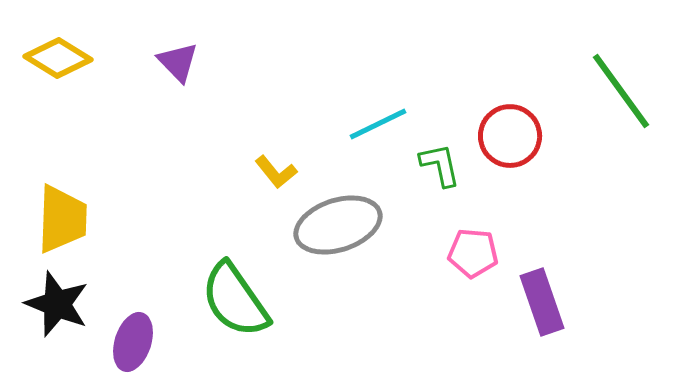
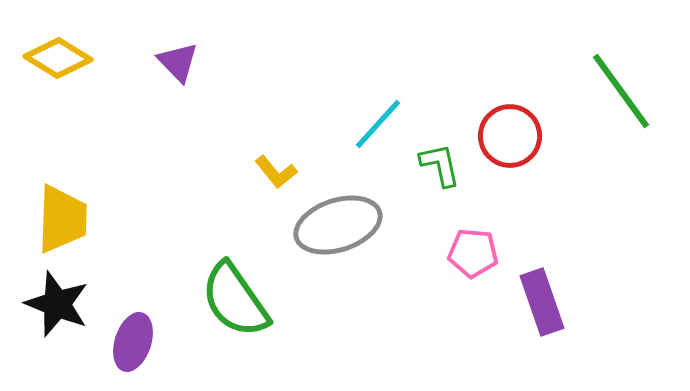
cyan line: rotated 22 degrees counterclockwise
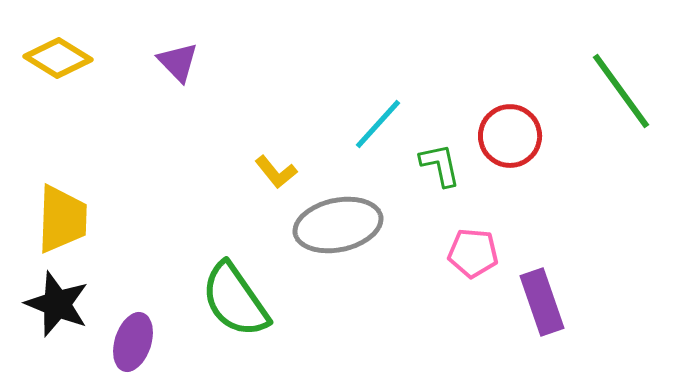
gray ellipse: rotated 6 degrees clockwise
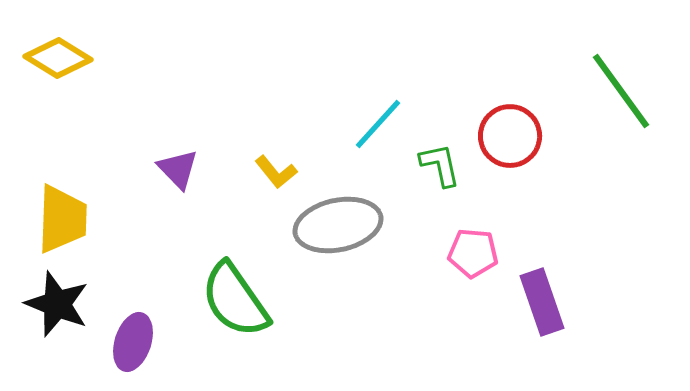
purple triangle: moved 107 px down
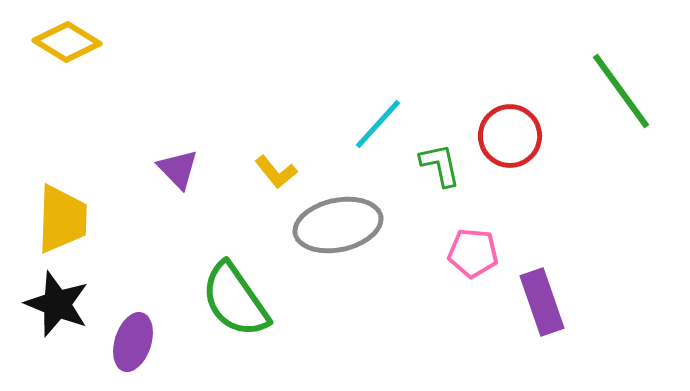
yellow diamond: moved 9 px right, 16 px up
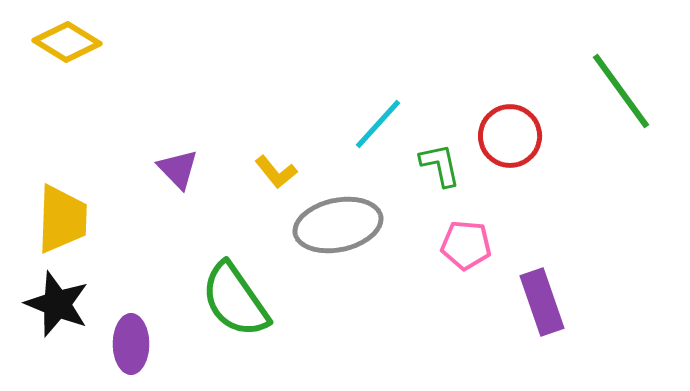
pink pentagon: moved 7 px left, 8 px up
purple ellipse: moved 2 px left, 2 px down; rotated 18 degrees counterclockwise
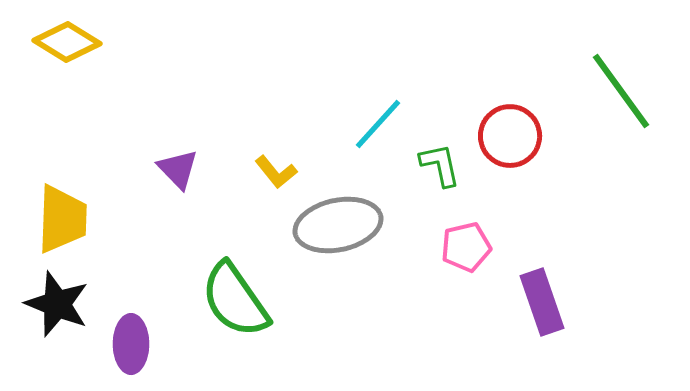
pink pentagon: moved 2 px down; rotated 18 degrees counterclockwise
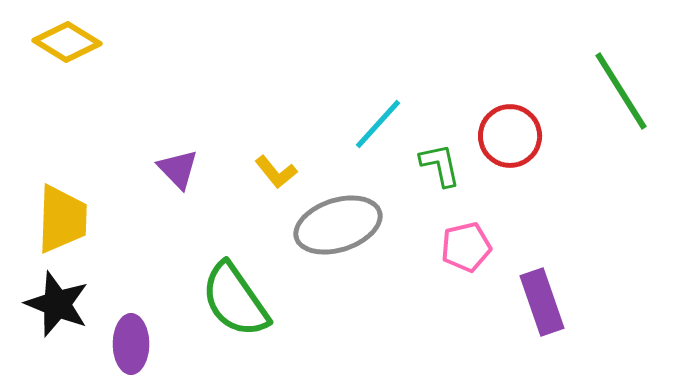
green line: rotated 4 degrees clockwise
gray ellipse: rotated 6 degrees counterclockwise
